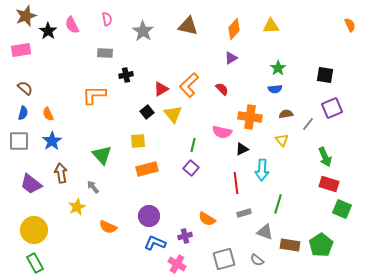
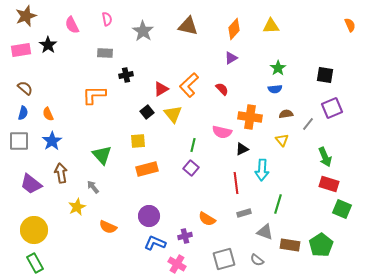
black star at (48, 31): moved 14 px down
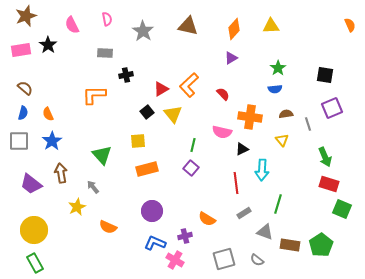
red semicircle at (222, 89): moved 1 px right, 5 px down
gray line at (308, 124): rotated 56 degrees counterclockwise
gray rectangle at (244, 213): rotated 16 degrees counterclockwise
purple circle at (149, 216): moved 3 px right, 5 px up
pink cross at (177, 264): moved 2 px left, 4 px up
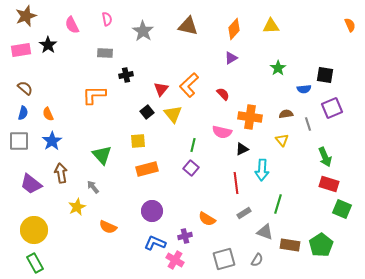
red triangle at (161, 89): rotated 21 degrees counterclockwise
blue semicircle at (275, 89): moved 29 px right
gray semicircle at (257, 260): rotated 96 degrees counterclockwise
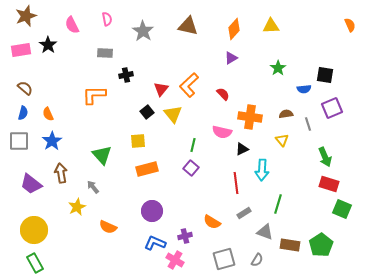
orange semicircle at (207, 219): moved 5 px right, 3 px down
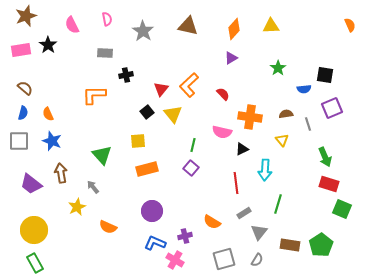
blue star at (52, 141): rotated 18 degrees counterclockwise
cyan arrow at (262, 170): moved 3 px right
gray triangle at (265, 232): moved 6 px left; rotated 48 degrees clockwise
